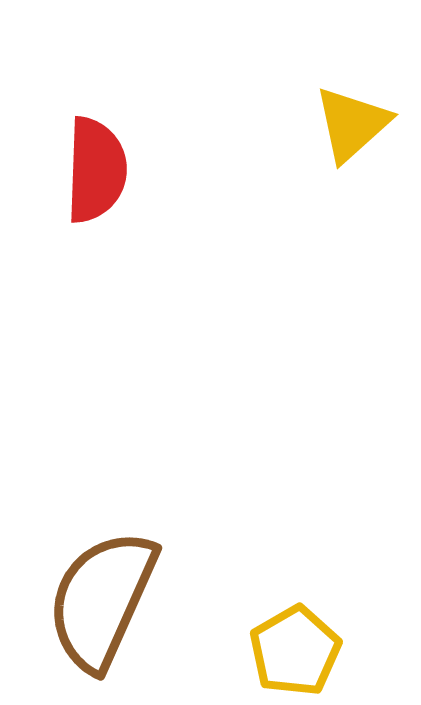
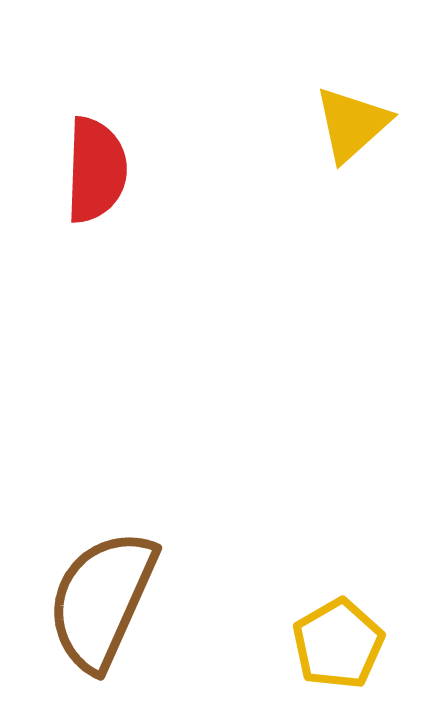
yellow pentagon: moved 43 px right, 7 px up
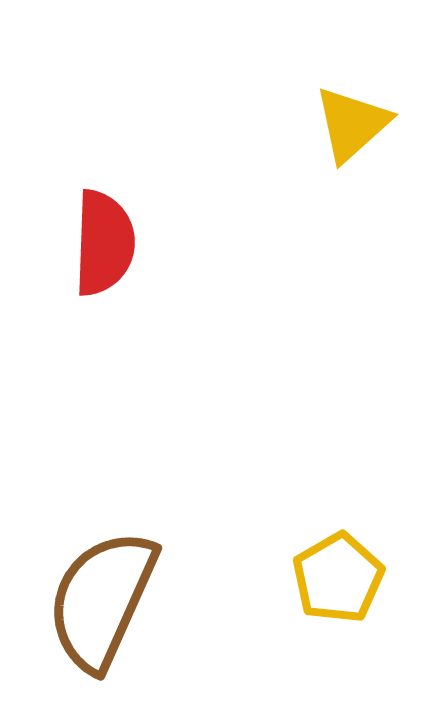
red semicircle: moved 8 px right, 73 px down
yellow pentagon: moved 66 px up
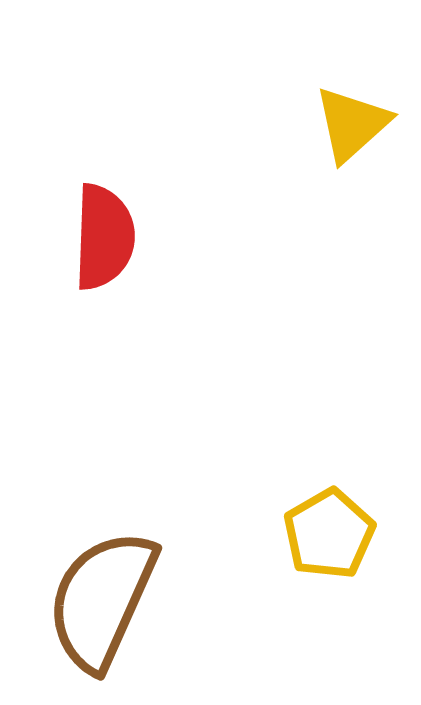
red semicircle: moved 6 px up
yellow pentagon: moved 9 px left, 44 px up
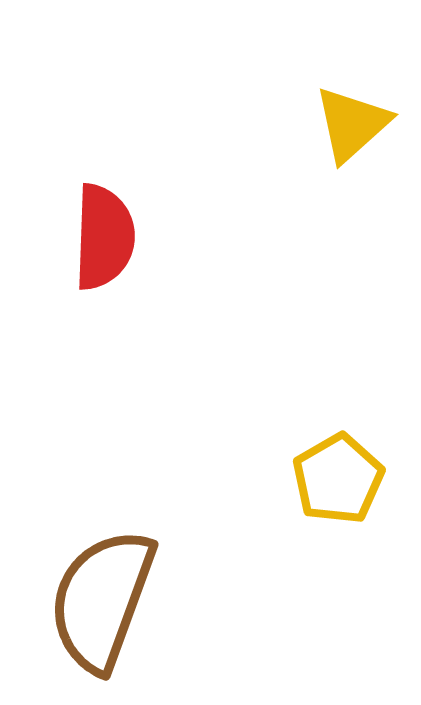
yellow pentagon: moved 9 px right, 55 px up
brown semicircle: rotated 4 degrees counterclockwise
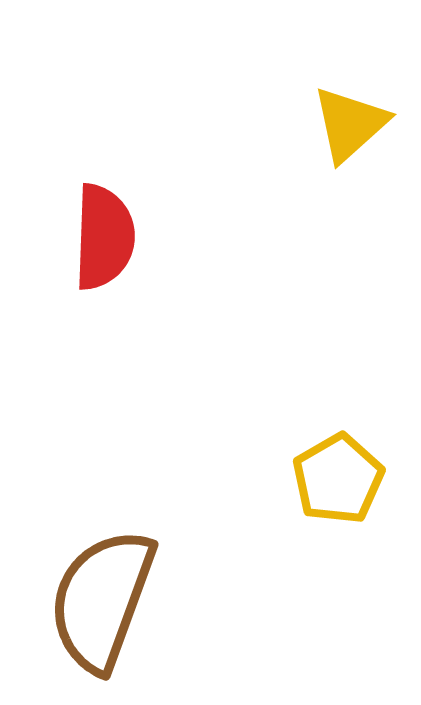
yellow triangle: moved 2 px left
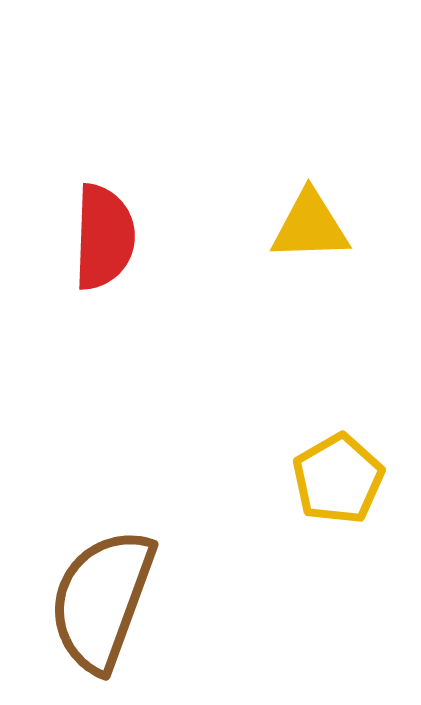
yellow triangle: moved 40 px left, 102 px down; rotated 40 degrees clockwise
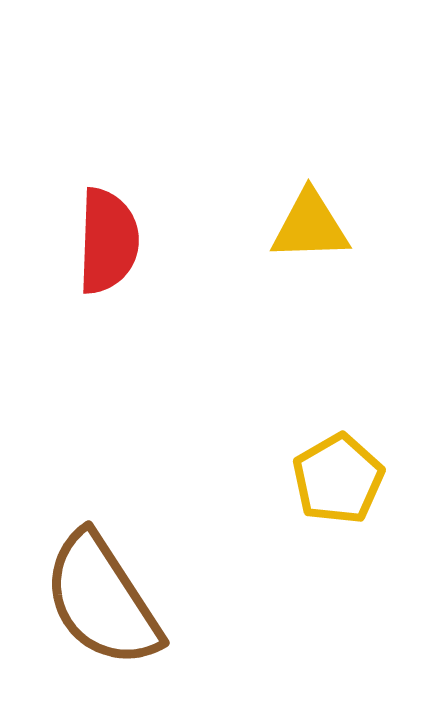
red semicircle: moved 4 px right, 4 px down
brown semicircle: rotated 53 degrees counterclockwise
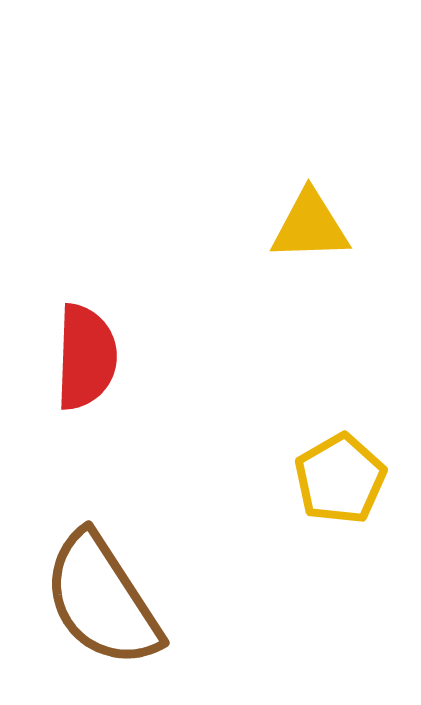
red semicircle: moved 22 px left, 116 px down
yellow pentagon: moved 2 px right
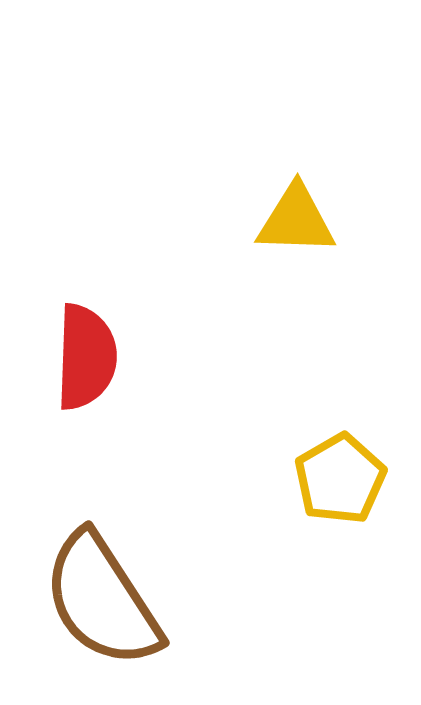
yellow triangle: moved 14 px left, 6 px up; rotated 4 degrees clockwise
